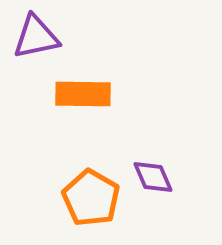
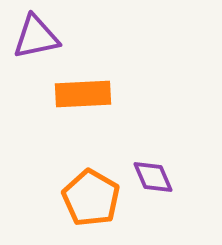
orange rectangle: rotated 4 degrees counterclockwise
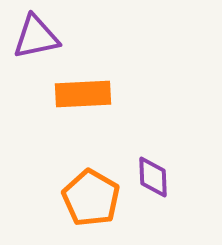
purple diamond: rotated 21 degrees clockwise
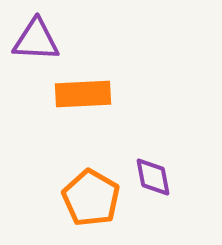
purple triangle: moved 3 px down; rotated 15 degrees clockwise
purple diamond: rotated 9 degrees counterclockwise
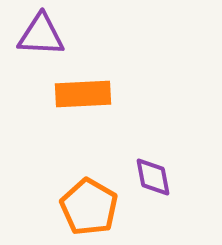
purple triangle: moved 5 px right, 5 px up
orange pentagon: moved 2 px left, 9 px down
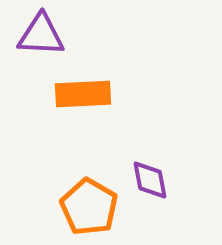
purple diamond: moved 3 px left, 3 px down
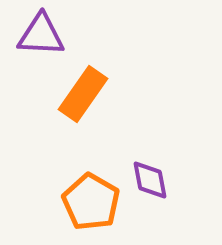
orange rectangle: rotated 52 degrees counterclockwise
orange pentagon: moved 2 px right, 5 px up
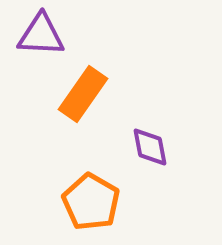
purple diamond: moved 33 px up
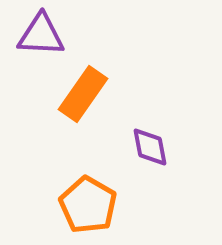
orange pentagon: moved 3 px left, 3 px down
